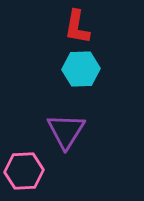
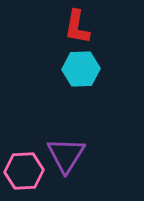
purple triangle: moved 24 px down
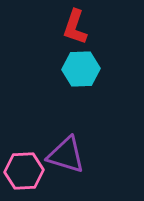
red L-shape: moved 2 px left; rotated 9 degrees clockwise
purple triangle: rotated 45 degrees counterclockwise
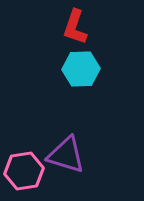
pink hexagon: rotated 6 degrees counterclockwise
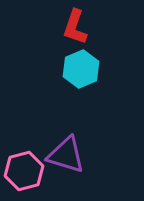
cyan hexagon: rotated 21 degrees counterclockwise
pink hexagon: rotated 6 degrees counterclockwise
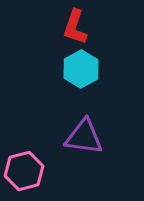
cyan hexagon: rotated 6 degrees counterclockwise
purple triangle: moved 18 px right, 18 px up; rotated 9 degrees counterclockwise
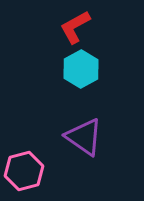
red L-shape: rotated 42 degrees clockwise
purple triangle: rotated 27 degrees clockwise
